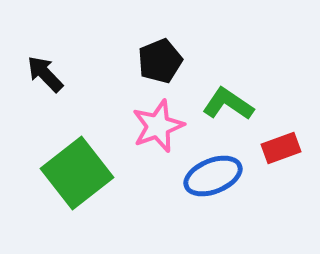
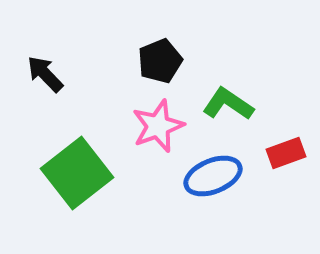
red rectangle: moved 5 px right, 5 px down
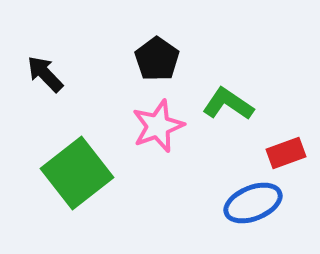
black pentagon: moved 3 px left, 2 px up; rotated 15 degrees counterclockwise
blue ellipse: moved 40 px right, 27 px down
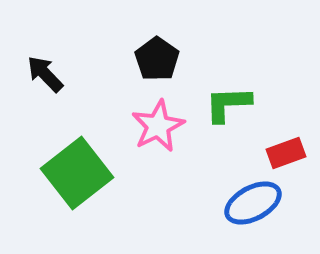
green L-shape: rotated 36 degrees counterclockwise
pink star: rotated 6 degrees counterclockwise
blue ellipse: rotated 6 degrees counterclockwise
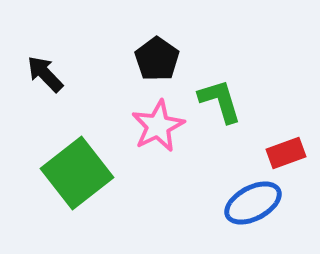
green L-shape: moved 8 px left, 3 px up; rotated 75 degrees clockwise
